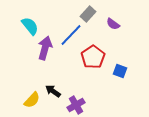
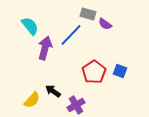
gray rectangle: rotated 63 degrees clockwise
purple semicircle: moved 8 px left
red pentagon: moved 1 px right, 15 px down
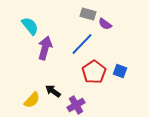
blue line: moved 11 px right, 9 px down
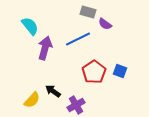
gray rectangle: moved 2 px up
blue line: moved 4 px left, 5 px up; rotated 20 degrees clockwise
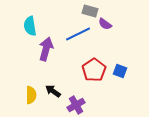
gray rectangle: moved 2 px right, 1 px up
cyan semicircle: rotated 150 degrees counterclockwise
blue line: moved 5 px up
purple arrow: moved 1 px right, 1 px down
red pentagon: moved 2 px up
yellow semicircle: moved 1 px left, 5 px up; rotated 42 degrees counterclockwise
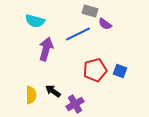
cyan semicircle: moved 5 px right, 5 px up; rotated 66 degrees counterclockwise
red pentagon: moved 1 px right; rotated 20 degrees clockwise
purple cross: moved 1 px left, 1 px up
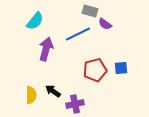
cyan semicircle: rotated 66 degrees counterclockwise
blue square: moved 1 px right, 3 px up; rotated 24 degrees counterclockwise
purple cross: rotated 18 degrees clockwise
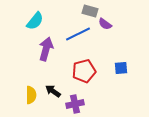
red pentagon: moved 11 px left, 1 px down
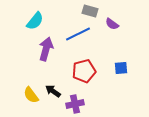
purple semicircle: moved 7 px right
yellow semicircle: rotated 144 degrees clockwise
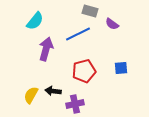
black arrow: rotated 28 degrees counterclockwise
yellow semicircle: rotated 66 degrees clockwise
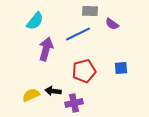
gray rectangle: rotated 14 degrees counterclockwise
yellow semicircle: rotated 36 degrees clockwise
purple cross: moved 1 px left, 1 px up
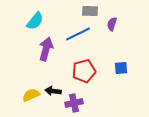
purple semicircle: rotated 72 degrees clockwise
